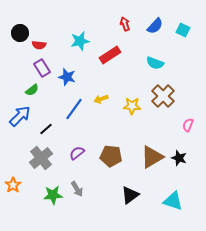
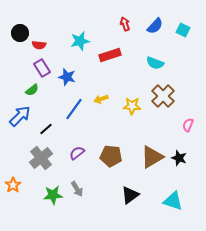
red rectangle: rotated 15 degrees clockwise
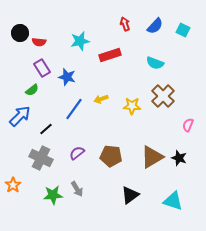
red semicircle: moved 3 px up
gray cross: rotated 25 degrees counterclockwise
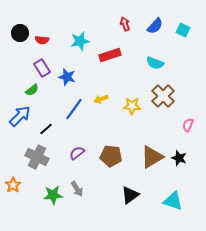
red semicircle: moved 3 px right, 2 px up
gray cross: moved 4 px left, 1 px up
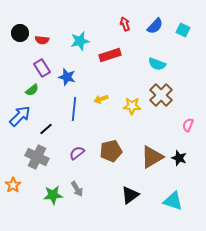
cyan semicircle: moved 2 px right, 1 px down
brown cross: moved 2 px left, 1 px up
blue line: rotated 30 degrees counterclockwise
brown pentagon: moved 5 px up; rotated 20 degrees counterclockwise
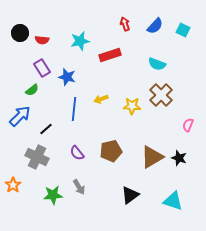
purple semicircle: rotated 91 degrees counterclockwise
gray arrow: moved 2 px right, 2 px up
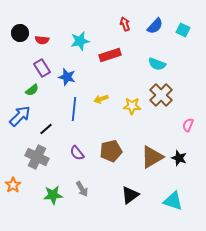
gray arrow: moved 3 px right, 2 px down
